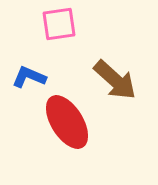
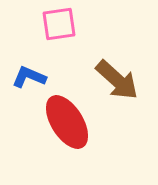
brown arrow: moved 2 px right
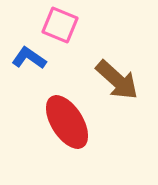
pink square: moved 1 px right, 1 px down; rotated 30 degrees clockwise
blue L-shape: moved 19 px up; rotated 12 degrees clockwise
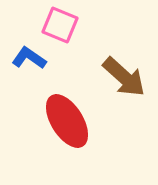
brown arrow: moved 7 px right, 3 px up
red ellipse: moved 1 px up
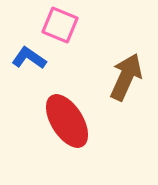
brown arrow: moved 2 px right; rotated 108 degrees counterclockwise
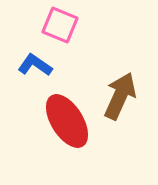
blue L-shape: moved 6 px right, 7 px down
brown arrow: moved 6 px left, 19 px down
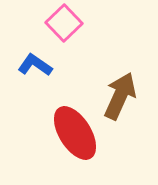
pink square: moved 4 px right, 2 px up; rotated 24 degrees clockwise
red ellipse: moved 8 px right, 12 px down
